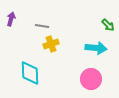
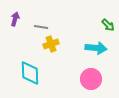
purple arrow: moved 4 px right
gray line: moved 1 px left, 1 px down
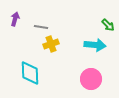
cyan arrow: moved 1 px left, 3 px up
